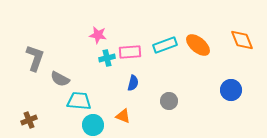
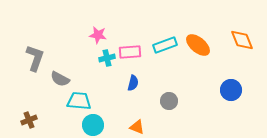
orange triangle: moved 14 px right, 11 px down
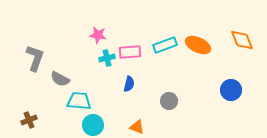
orange ellipse: rotated 15 degrees counterclockwise
blue semicircle: moved 4 px left, 1 px down
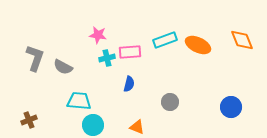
cyan rectangle: moved 5 px up
gray semicircle: moved 3 px right, 12 px up
blue circle: moved 17 px down
gray circle: moved 1 px right, 1 px down
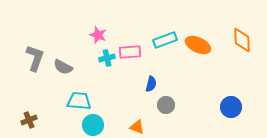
pink star: rotated 12 degrees clockwise
orange diamond: rotated 20 degrees clockwise
blue semicircle: moved 22 px right
gray circle: moved 4 px left, 3 px down
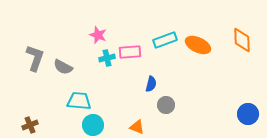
blue circle: moved 17 px right, 7 px down
brown cross: moved 1 px right, 5 px down
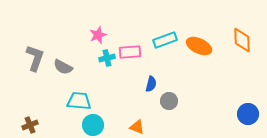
pink star: rotated 30 degrees clockwise
orange ellipse: moved 1 px right, 1 px down
gray circle: moved 3 px right, 4 px up
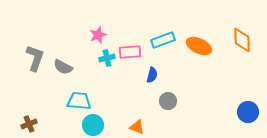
cyan rectangle: moved 2 px left
blue semicircle: moved 1 px right, 9 px up
gray circle: moved 1 px left
blue circle: moved 2 px up
brown cross: moved 1 px left, 1 px up
